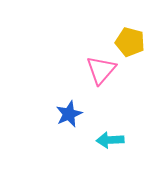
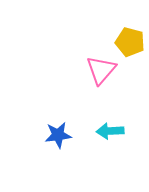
blue star: moved 11 px left, 21 px down; rotated 16 degrees clockwise
cyan arrow: moved 9 px up
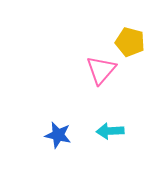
blue star: rotated 20 degrees clockwise
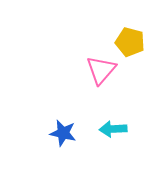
cyan arrow: moved 3 px right, 2 px up
blue star: moved 5 px right, 2 px up
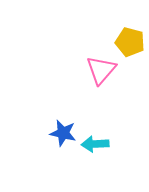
cyan arrow: moved 18 px left, 15 px down
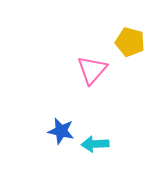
pink triangle: moved 9 px left
blue star: moved 2 px left, 2 px up
